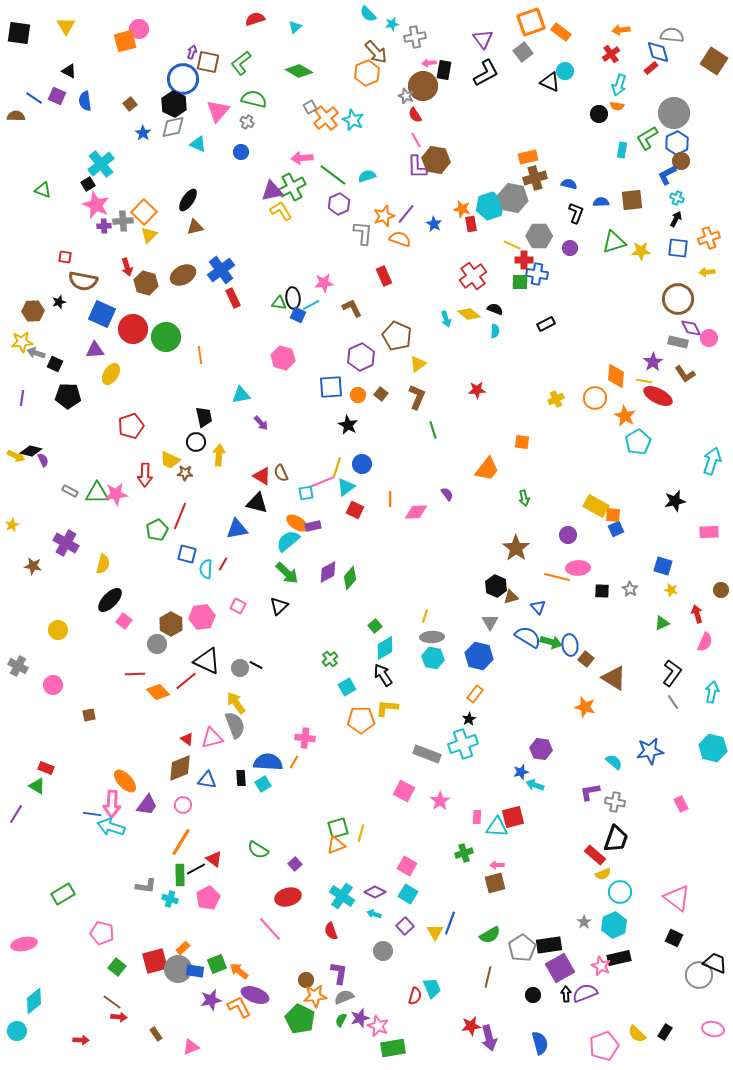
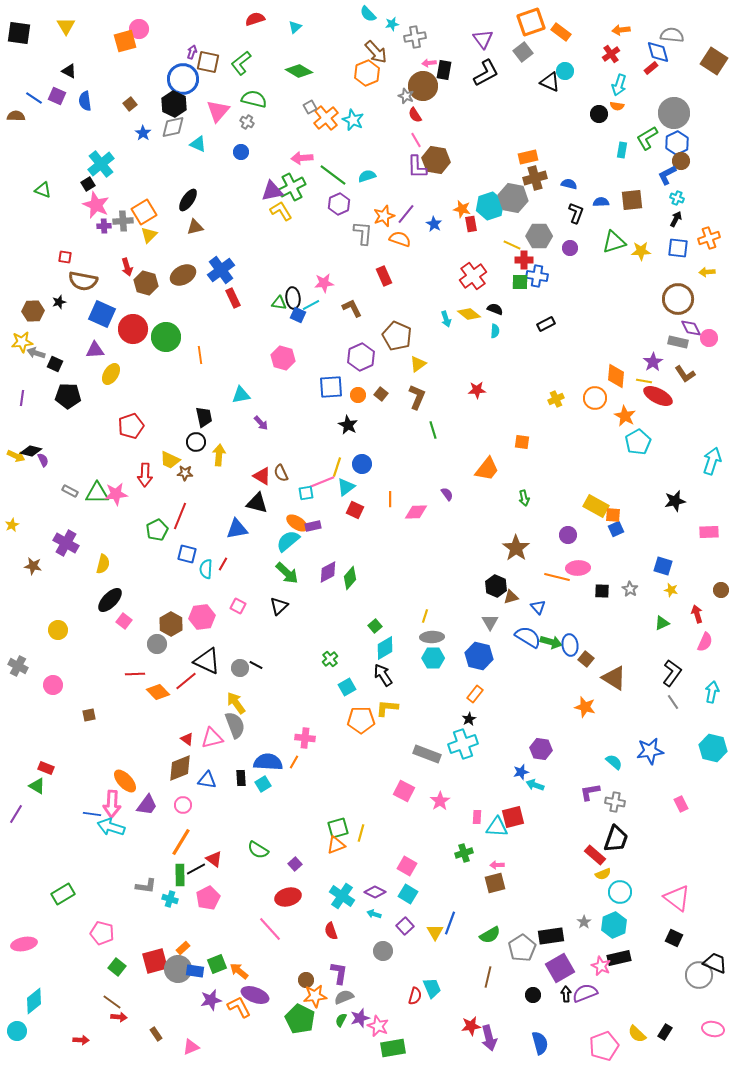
orange square at (144, 212): rotated 15 degrees clockwise
blue cross at (537, 274): moved 2 px down
cyan hexagon at (433, 658): rotated 10 degrees counterclockwise
black rectangle at (549, 945): moved 2 px right, 9 px up
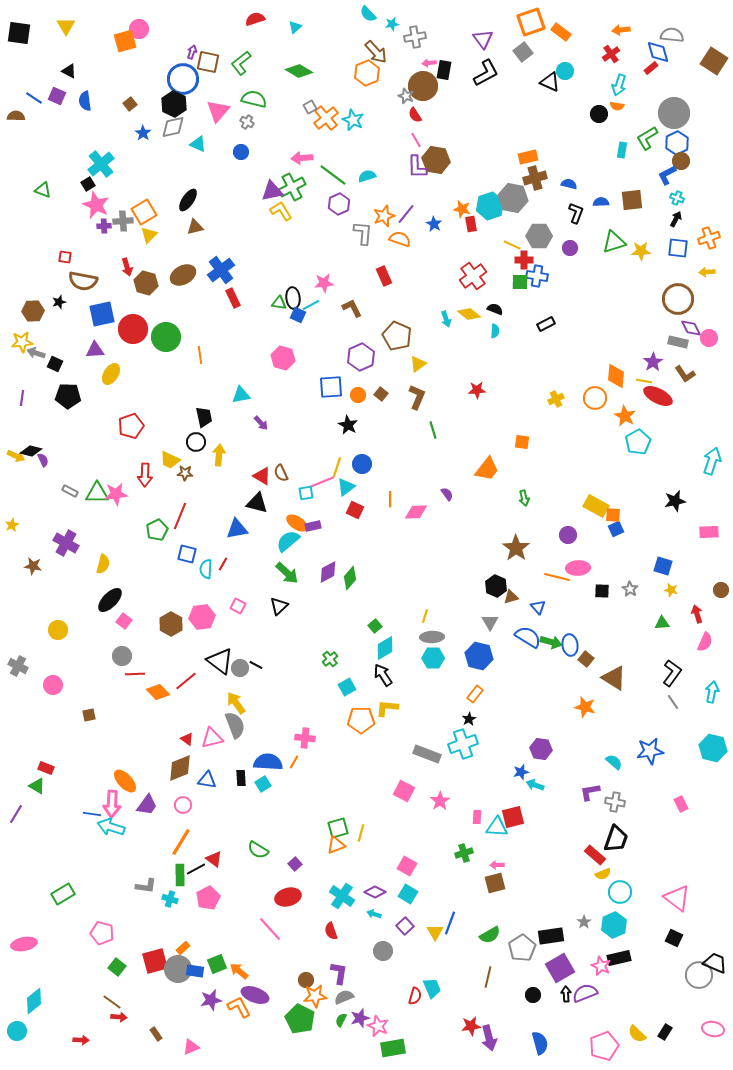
blue square at (102, 314): rotated 36 degrees counterclockwise
green triangle at (662, 623): rotated 21 degrees clockwise
gray circle at (157, 644): moved 35 px left, 12 px down
black triangle at (207, 661): moved 13 px right; rotated 12 degrees clockwise
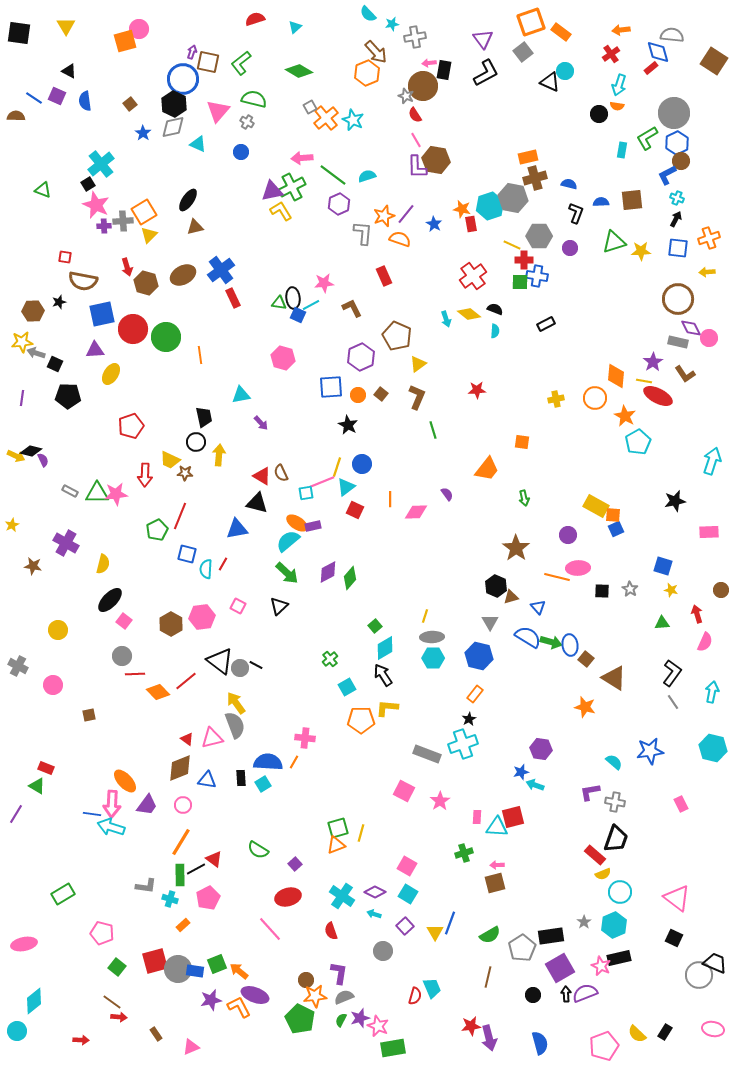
yellow cross at (556, 399): rotated 14 degrees clockwise
orange rectangle at (183, 948): moved 23 px up
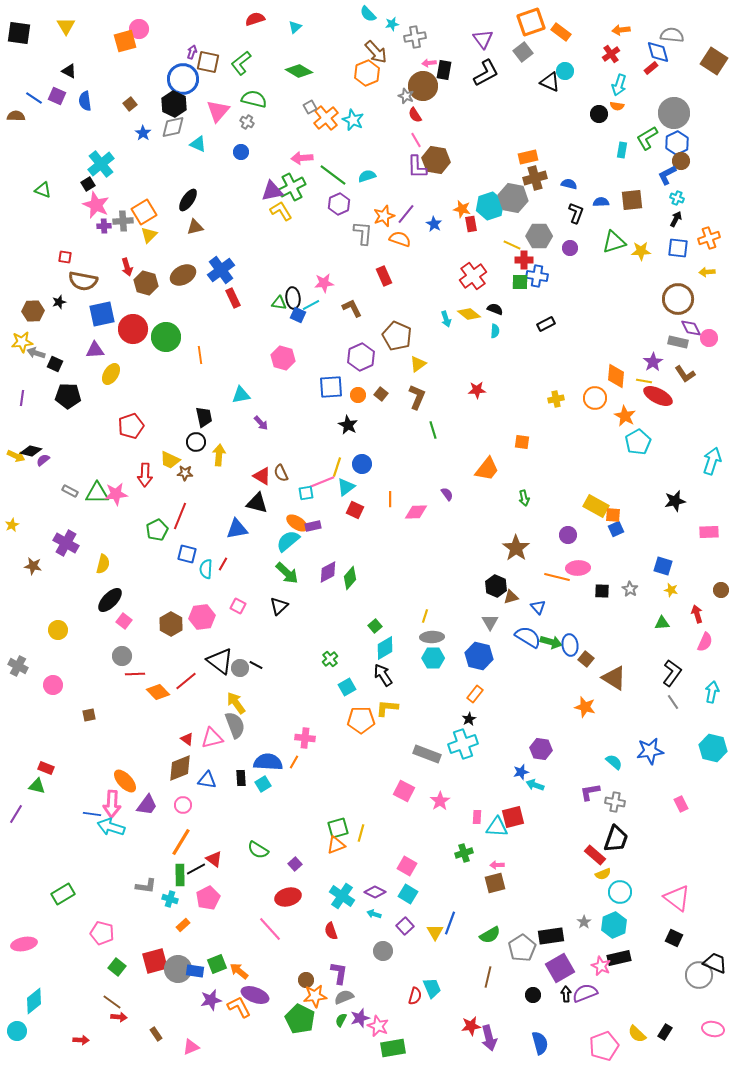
purple semicircle at (43, 460): rotated 104 degrees counterclockwise
green triangle at (37, 786): rotated 18 degrees counterclockwise
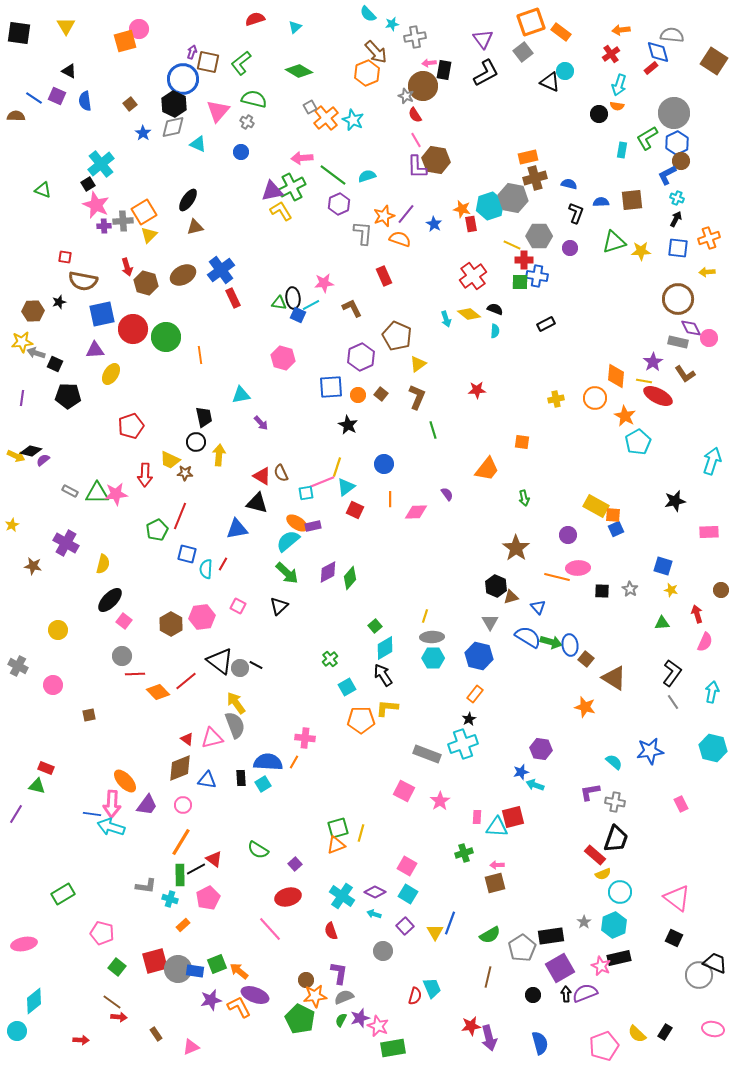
blue circle at (362, 464): moved 22 px right
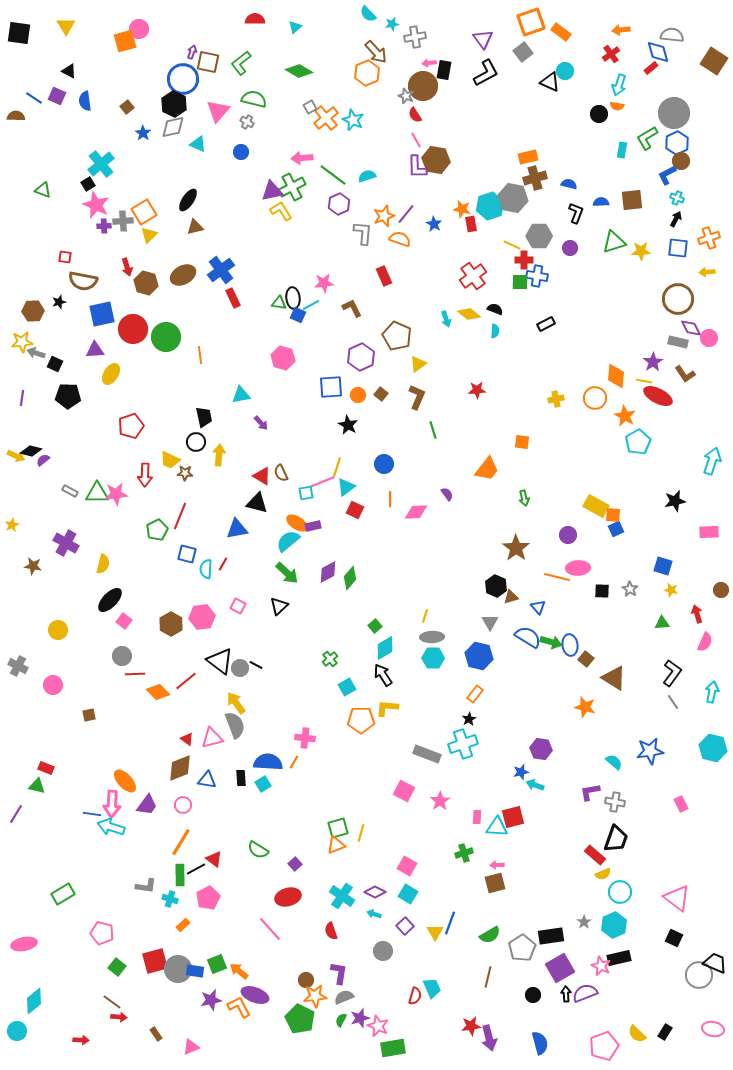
red semicircle at (255, 19): rotated 18 degrees clockwise
brown square at (130, 104): moved 3 px left, 3 px down
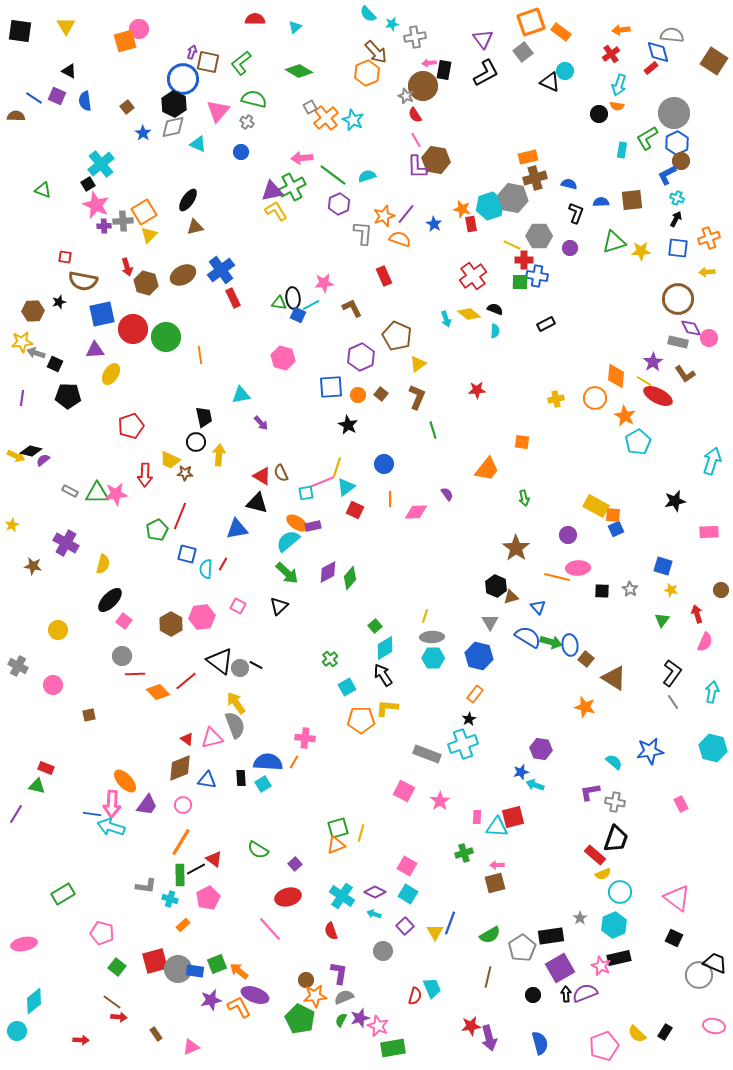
black square at (19, 33): moved 1 px right, 2 px up
yellow L-shape at (281, 211): moved 5 px left
yellow line at (644, 381): rotated 21 degrees clockwise
green triangle at (662, 623): moved 3 px up; rotated 49 degrees counterclockwise
gray star at (584, 922): moved 4 px left, 4 px up
pink ellipse at (713, 1029): moved 1 px right, 3 px up
